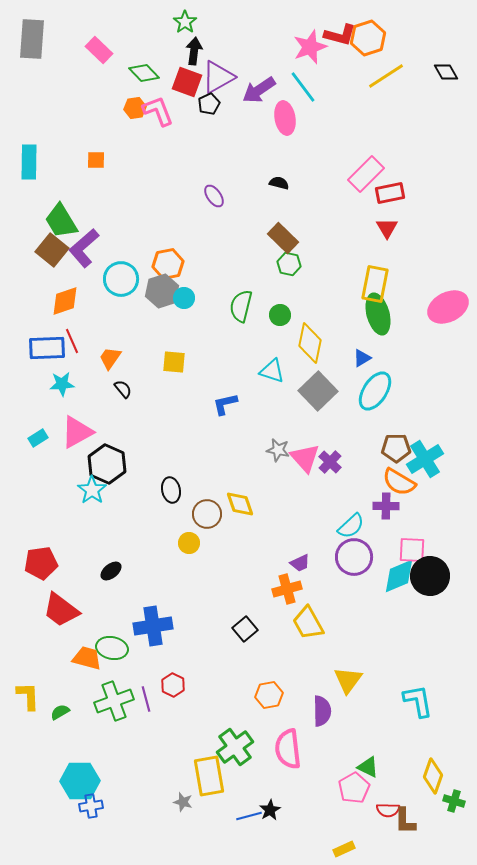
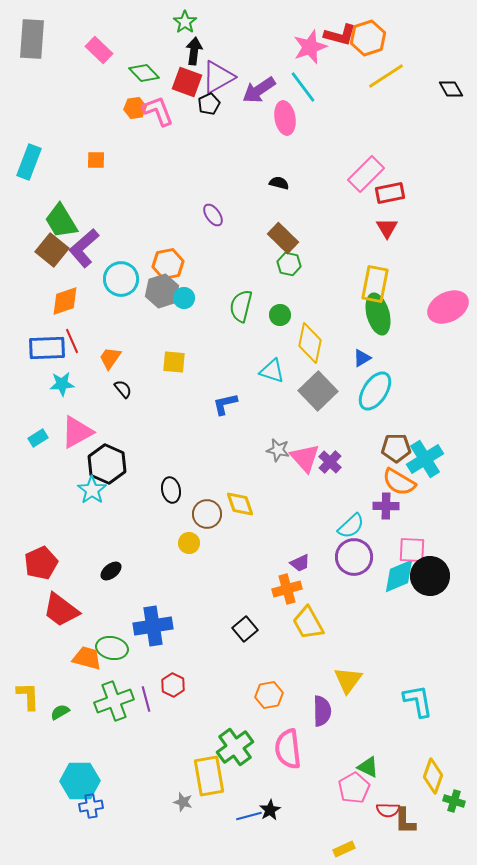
black diamond at (446, 72): moved 5 px right, 17 px down
cyan rectangle at (29, 162): rotated 20 degrees clockwise
purple ellipse at (214, 196): moved 1 px left, 19 px down
red pentagon at (41, 563): rotated 16 degrees counterclockwise
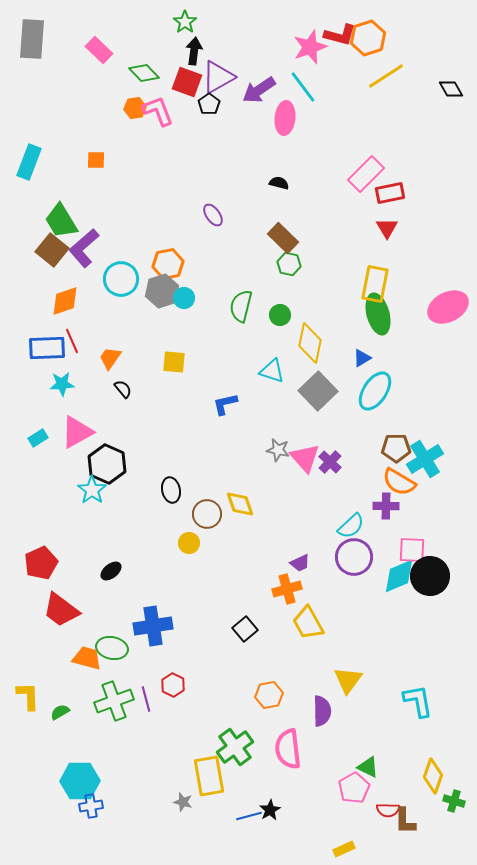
black pentagon at (209, 104): rotated 10 degrees counterclockwise
pink ellipse at (285, 118): rotated 16 degrees clockwise
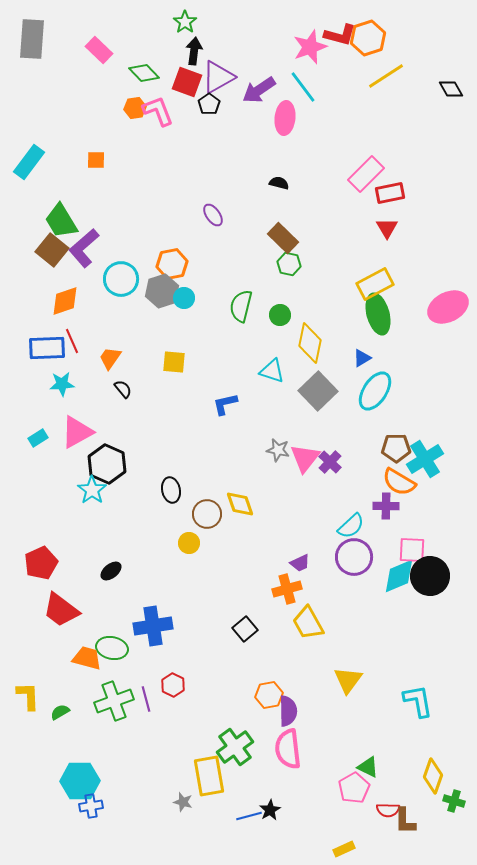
cyan rectangle at (29, 162): rotated 16 degrees clockwise
orange hexagon at (168, 264): moved 4 px right
yellow rectangle at (375, 284): rotated 51 degrees clockwise
pink triangle at (305, 458): rotated 20 degrees clockwise
purple semicircle at (322, 711): moved 34 px left
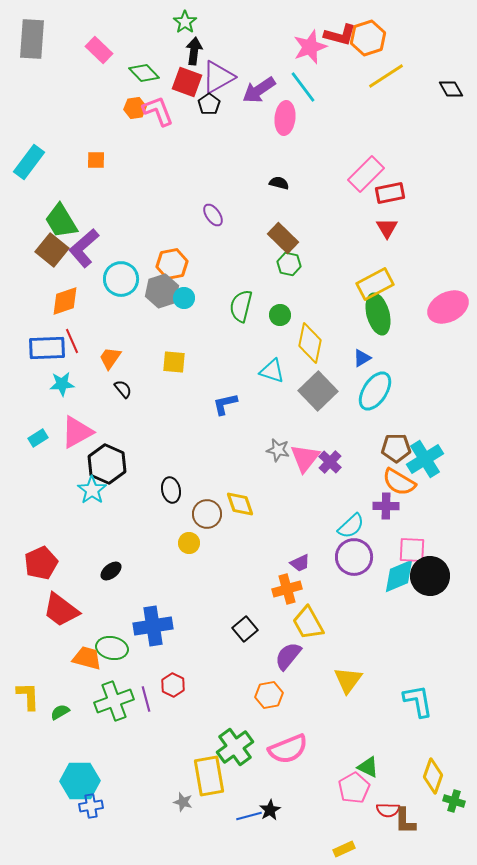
purple semicircle at (288, 711): moved 55 px up; rotated 140 degrees counterclockwise
pink semicircle at (288, 749): rotated 105 degrees counterclockwise
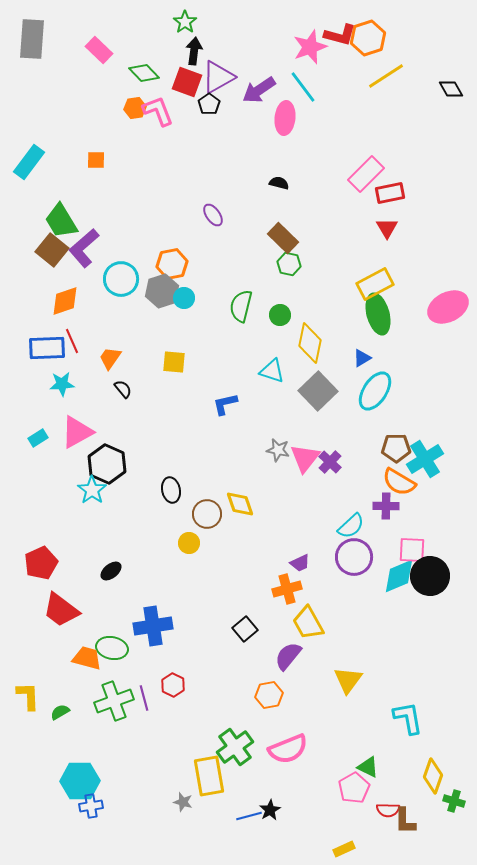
purple line at (146, 699): moved 2 px left, 1 px up
cyan L-shape at (418, 701): moved 10 px left, 17 px down
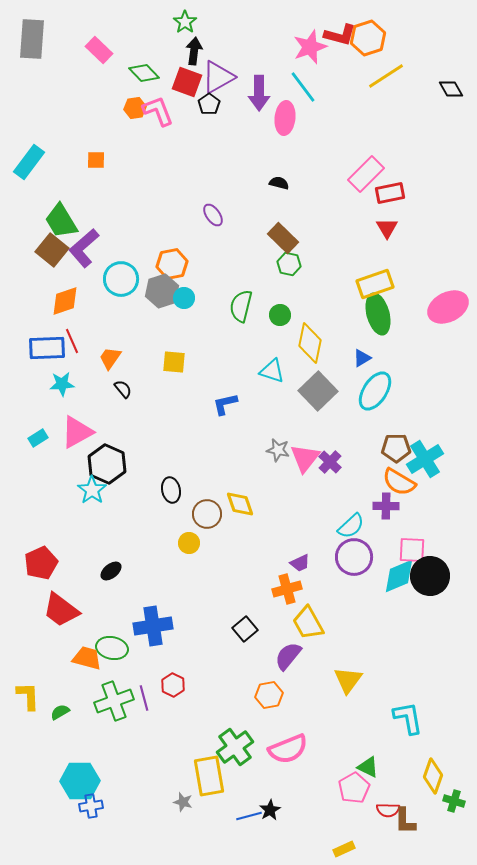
purple arrow at (259, 90): moved 3 px down; rotated 56 degrees counterclockwise
yellow rectangle at (375, 284): rotated 9 degrees clockwise
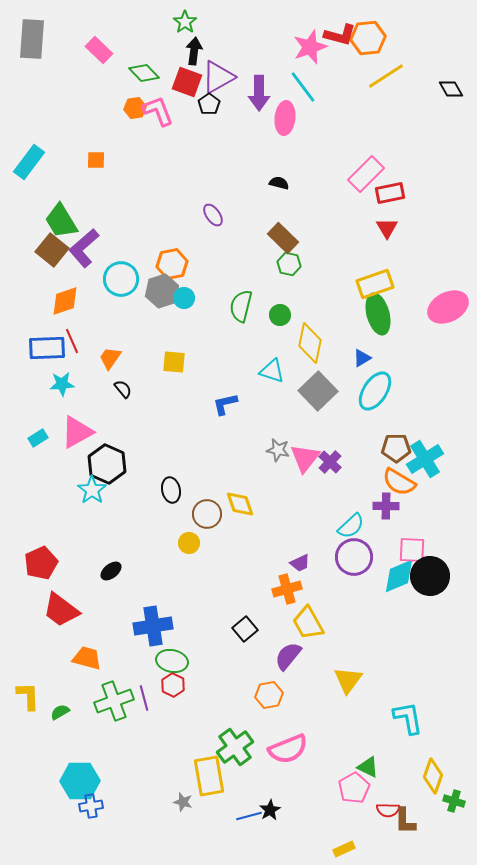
orange hexagon at (368, 38): rotated 12 degrees clockwise
green ellipse at (112, 648): moved 60 px right, 13 px down
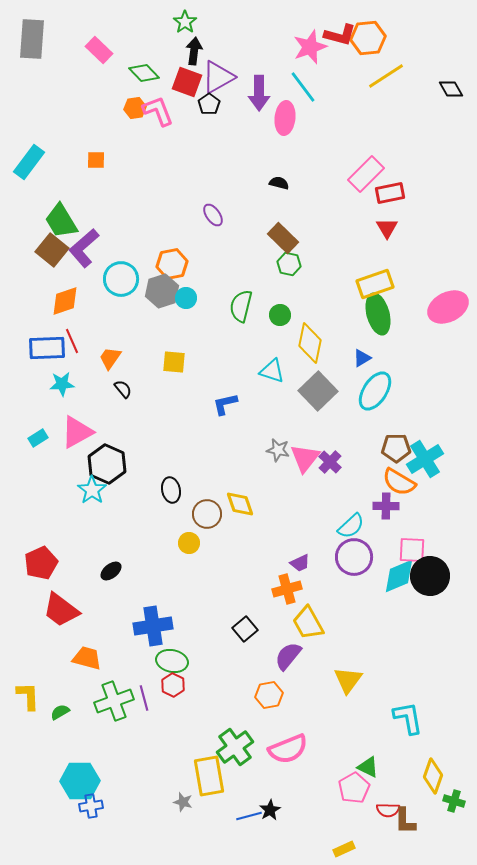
cyan circle at (184, 298): moved 2 px right
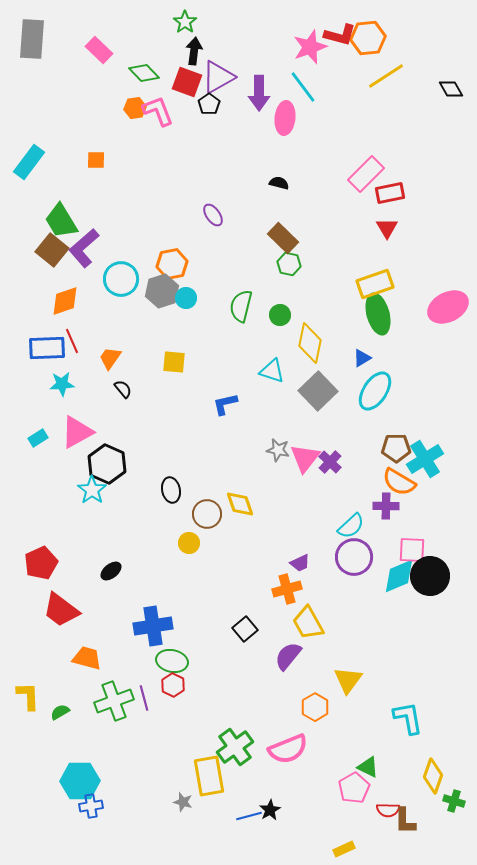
orange hexagon at (269, 695): moved 46 px right, 12 px down; rotated 20 degrees counterclockwise
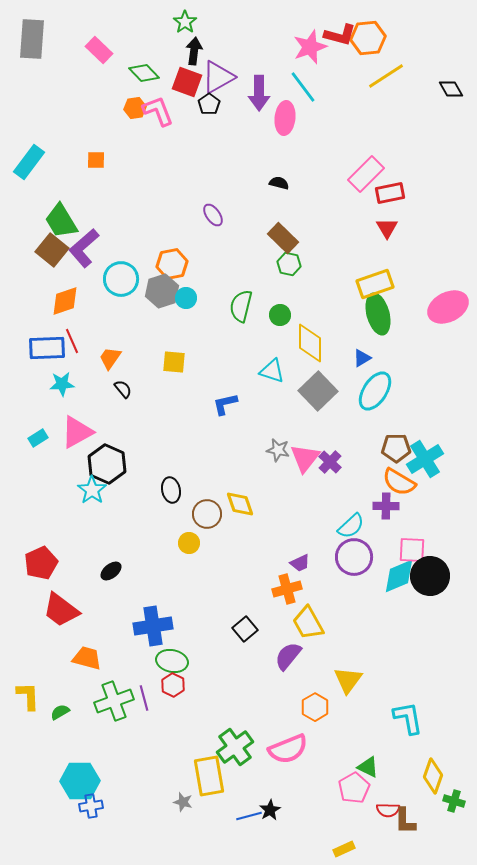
yellow diamond at (310, 343): rotated 12 degrees counterclockwise
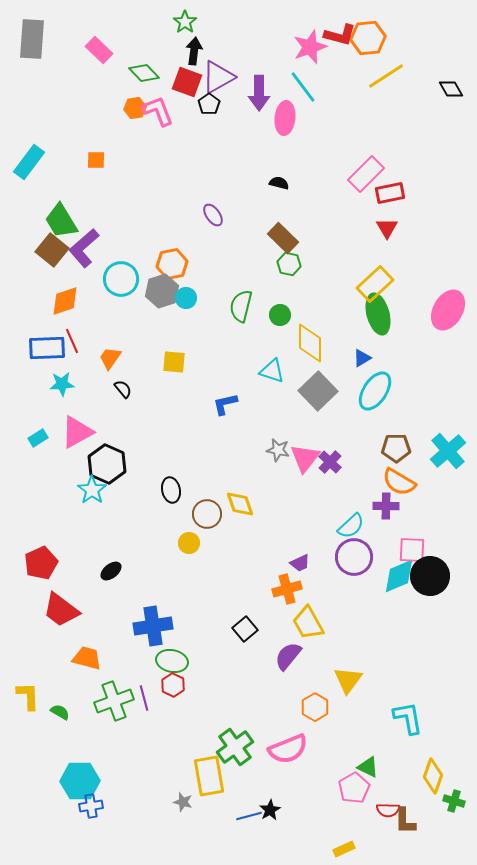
yellow rectangle at (375, 284): rotated 24 degrees counterclockwise
pink ellipse at (448, 307): moved 3 px down; rotated 33 degrees counterclockwise
cyan cross at (425, 459): moved 23 px right, 8 px up; rotated 9 degrees counterclockwise
green semicircle at (60, 712): rotated 60 degrees clockwise
